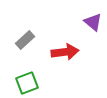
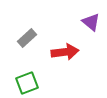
purple triangle: moved 2 px left
gray rectangle: moved 2 px right, 2 px up
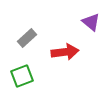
green square: moved 5 px left, 7 px up
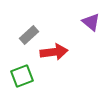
gray rectangle: moved 2 px right, 3 px up
red arrow: moved 11 px left
